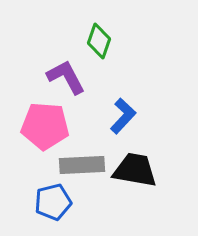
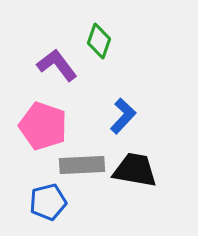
purple L-shape: moved 9 px left, 12 px up; rotated 9 degrees counterclockwise
pink pentagon: moved 2 px left; rotated 15 degrees clockwise
blue pentagon: moved 5 px left
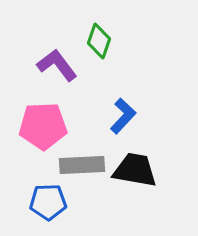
pink pentagon: rotated 21 degrees counterclockwise
blue pentagon: rotated 12 degrees clockwise
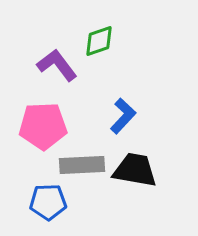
green diamond: rotated 52 degrees clockwise
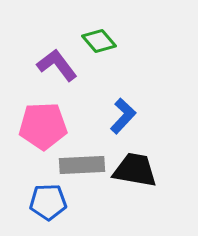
green diamond: rotated 68 degrees clockwise
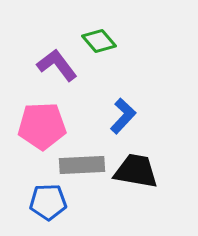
pink pentagon: moved 1 px left
black trapezoid: moved 1 px right, 1 px down
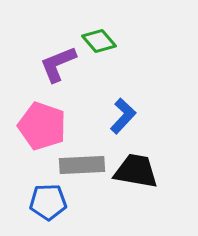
purple L-shape: moved 1 px right, 1 px up; rotated 75 degrees counterclockwise
pink pentagon: rotated 21 degrees clockwise
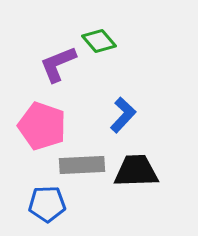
blue L-shape: moved 1 px up
black trapezoid: rotated 12 degrees counterclockwise
blue pentagon: moved 1 px left, 2 px down
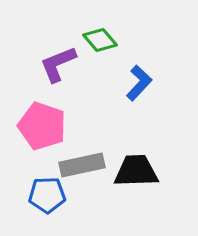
green diamond: moved 1 px right, 1 px up
blue L-shape: moved 16 px right, 32 px up
gray rectangle: rotated 9 degrees counterclockwise
blue pentagon: moved 9 px up
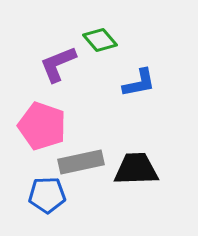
blue L-shape: rotated 36 degrees clockwise
gray rectangle: moved 1 px left, 3 px up
black trapezoid: moved 2 px up
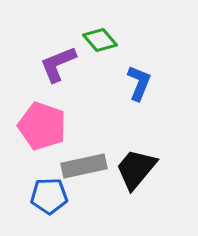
blue L-shape: rotated 57 degrees counterclockwise
gray rectangle: moved 3 px right, 4 px down
black trapezoid: rotated 48 degrees counterclockwise
blue pentagon: moved 2 px right, 1 px down
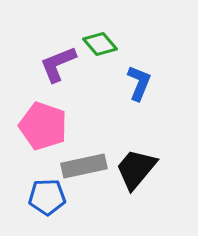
green diamond: moved 4 px down
pink pentagon: moved 1 px right
blue pentagon: moved 2 px left, 1 px down
